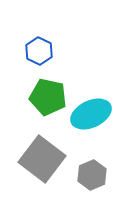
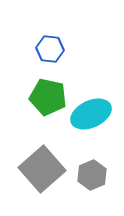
blue hexagon: moved 11 px right, 2 px up; rotated 20 degrees counterclockwise
gray square: moved 10 px down; rotated 12 degrees clockwise
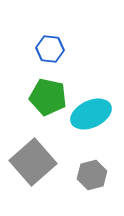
gray square: moved 9 px left, 7 px up
gray hexagon: rotated 8 degrees clockwise
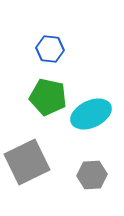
gray square: moved 6 px left; rotated 15 degrees clockwise
gray hexagon: rotated 12 degrees clockwise
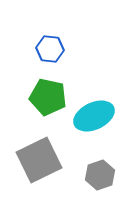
cyan ellipse: moved 3 px right, 2 px down
gray square: moved 12 px right, 2 px up
gray hexagon: moved 8 px right; rotated 16 degrees counterclockwise
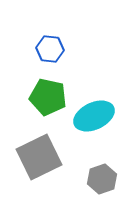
gray square: moved 3 px up
gray hexagon: moved 2 px right, 4 px down
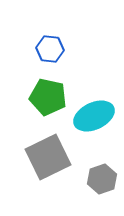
gray square: moved 9 px right
